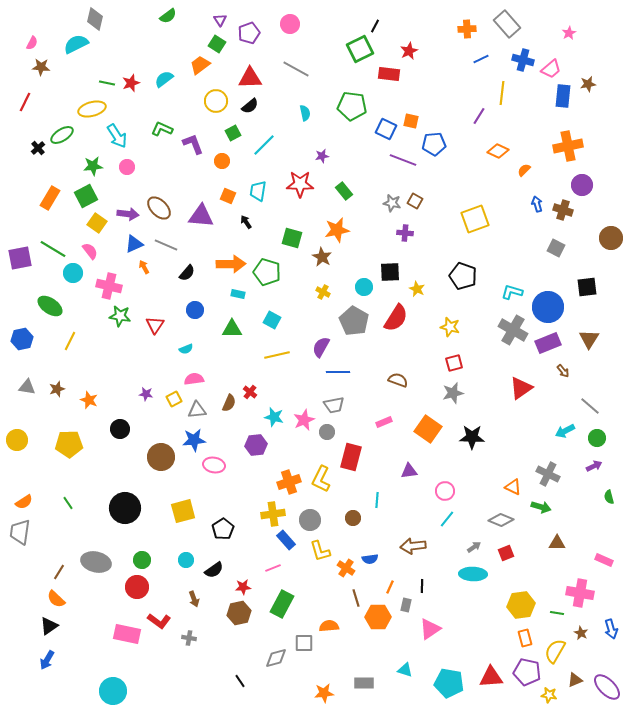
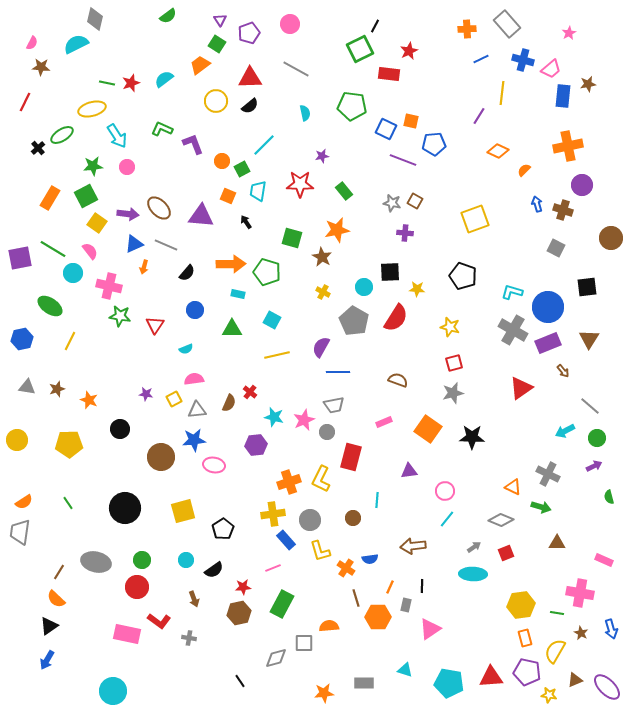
green square at (233, 133): moved 9 px right, 36 px down
orange arrow at (144, 267): rotated 136 degrees counterclockwise
yellow star at (417, 289): rotated 21 degrees counterclockwise
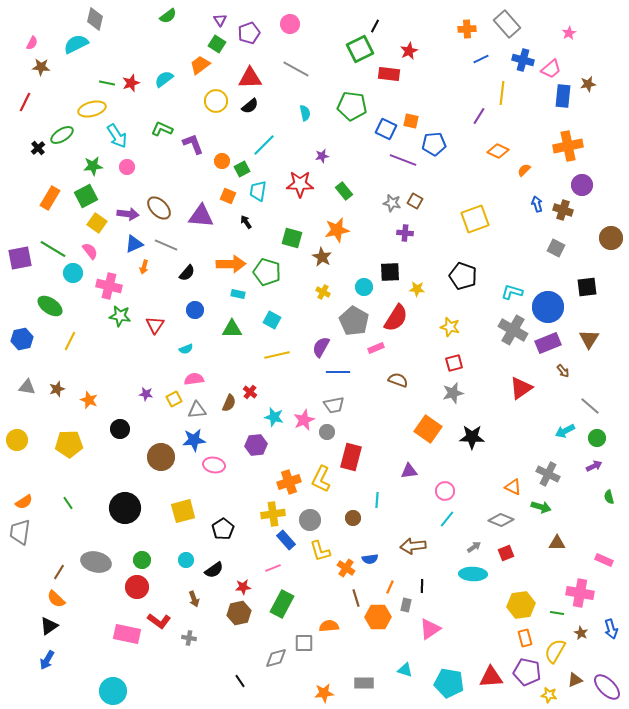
pink rectangle at (384, 422): moved 8 px left, 74 px up
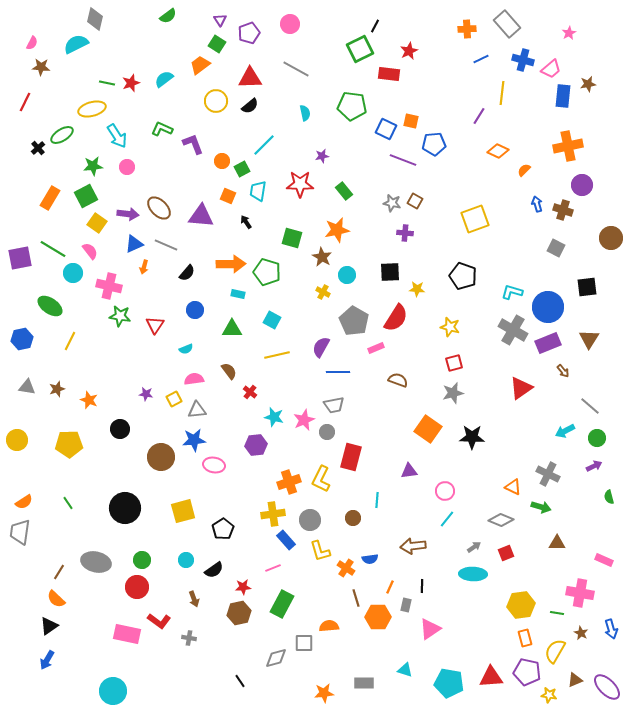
cyan circle at (364, 287): moved 17 px left, 12 px up
brown semicircle at (229, 403): moved 32 px up; rotated 60 degrees counterclockwise
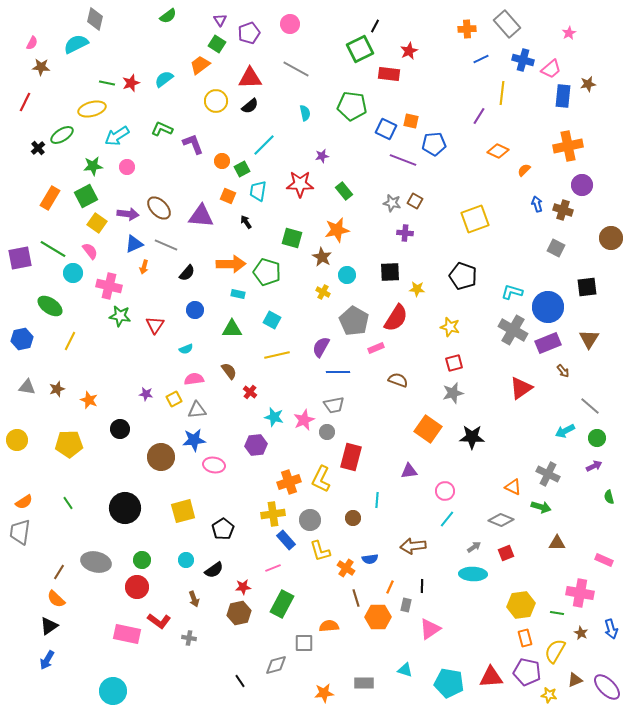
cyan arrow at (117, 136): rotated 90 degrees clockwise
gray diamond at (276, 658): moved 7 px down
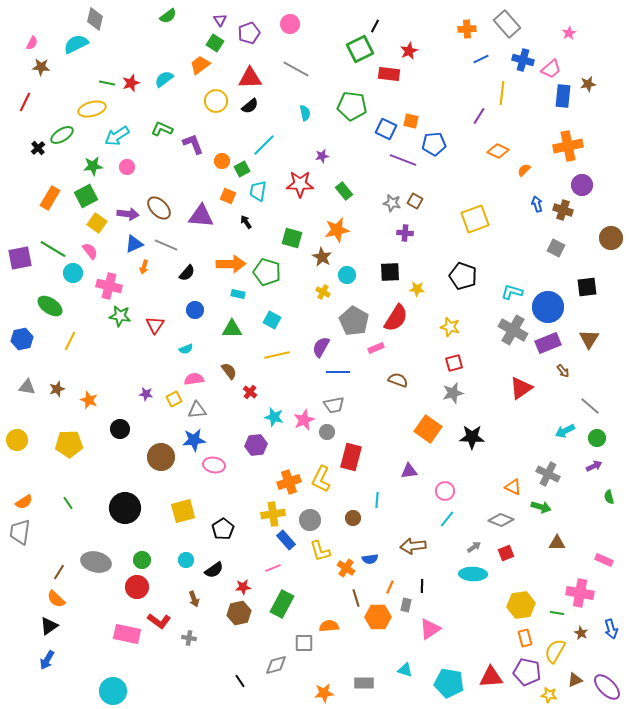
green square at (217, 44): moved 2 px left, 1 px up
